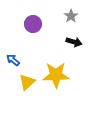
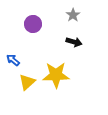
gray star: moved 2 px right, 1 px up
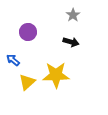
purple circle: moved 5 px left, 8 px down
black arrow: moved 3 px left
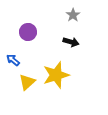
yellow star: rotated 16 degrees counterclockwise
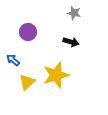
gray star: moved 1 px right, 2 px up; rotated 24 degrees counterclockwise
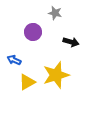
gray star: moved 19 px left
purple circle: moved 5 px right
blue arrow: moved 1 px right; rotated 16 degrees counterclockwise
yellow triangle: rotated 12 degrees clockwise
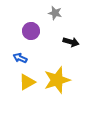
purple circle: moved 2 px left, 1 px up
blue arrow: moved 6 px right, 2 px up
yellow star: moved 1 px right, 5 px down
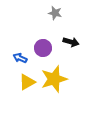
purple circle: moved 12 px right, 17 px down
yellow star: moved 3 px left, 1 px up
